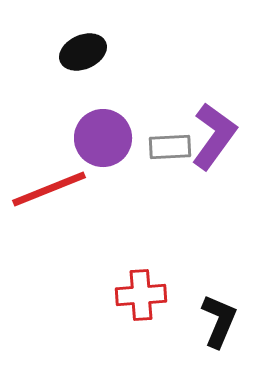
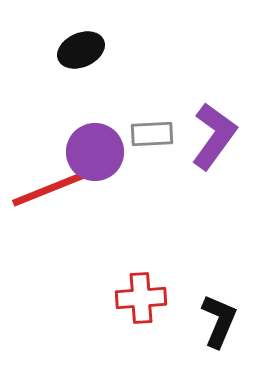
black ellipse: moved 2 px left, 2 px up
purple circle: moved 8 px left, 14 px down
gray rectangle: moved 18 px left, 13 px up
red cross: moved 3 px down
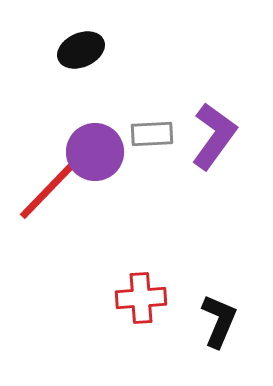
red line: rotated 24 degrees counterclockwise
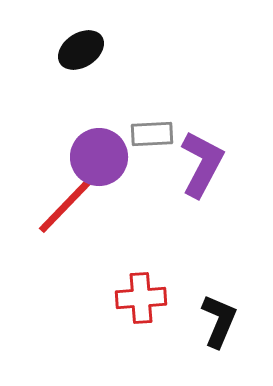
black ellipse: rotated 9 degrees counterclockwise
purple L-shape: moved 12 px left, 28 px down; rotated 8 degrees counterclockwise
purple circle: moved 4 px right, 5 px down
red line: moved 19 px right, 14 px down
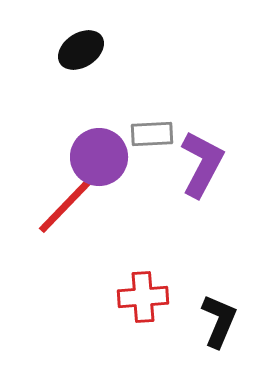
red cross: moved 2 px right, 1 px up
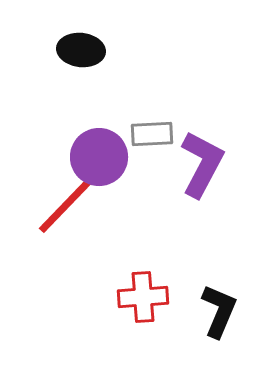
black ellipse: rotated 39 degrees clockwise
black L-shape: moved 10 px up
